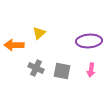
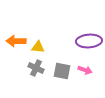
yellow triangle: moved 1 px left, 14 px down; rotated 48 degrees clockwise
orange arrow: moved 2 px right, 4 px up
pink arrow: moved 6 px left; rotated 80 degrees counterclockwise
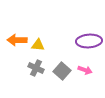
orange arrow: moved 1 px right, 1 px up
yellow triangle: moved 2 px up
gray square: rotated 30 degrees clockwise
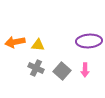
orange arrow: moved 2 px left, 2 px down; rotated 12 degrees counterclockwise
pink arrow: rotated 72 degrees clockwise
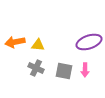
purple ellipse: moved 1 px down; rotated 15 degrees counterclockwise
gray square: moved 2 px right; rotated 30 degrees counterclockwise
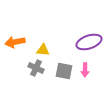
yellow triangle: moved 5 px right, 5 px down
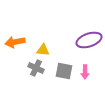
purple ellipse: moved 2 px up
pink arrow: moved 2 px down
